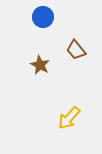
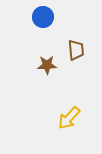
brown trapezoid: rotated 145 degrees counterclockwise
brown star: moved 7 px right; rotated 30 degrees counterclockwise
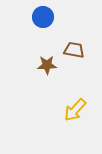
brown trapezoid: moved 2 px left; rotated 75 degrees counterclockwise
yellow arrow: moved 6 px right, 8 px up
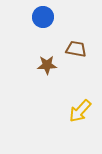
brown trapezoid: moved 2 px right, 1 px up
yellow arrow: moved 5 px right, 1 px down
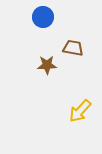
brown trapezoid: moved 3 px left, 1 px up
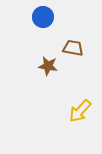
brown star: moved 1 px right, 1 px down; rotated 12 degrees clockwise
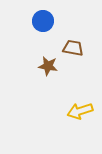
blue circle: moved 4 px down
yellow arrow: rotated 30 degrees clockwise
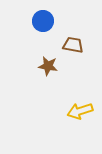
brown trapezoid: moved 3 px up
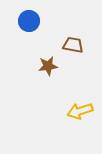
blue circle: moved 14 px left
brown star: rotated 18 degrees counterclockwise
